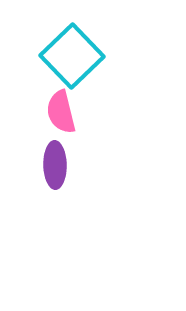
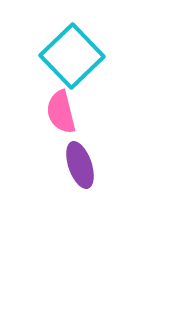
purple ellipse: moved 25 px right; rotated 18 degrees counterclockwise
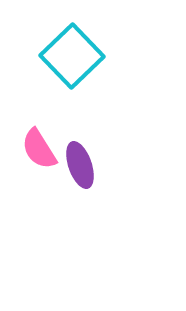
pink semicircle: moved 22 px left, 37 px down; rotated 18 degrees counterclockwise
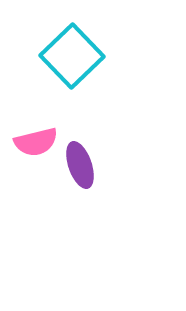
pink semicircle: moved 3 px left, 7 px up; rotated 72 degrees counterclockwise
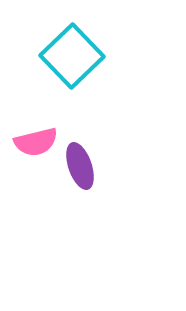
purple ellipse: moved 1 px down
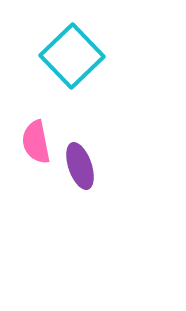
pink semicircle: rotated 93 degrees clockwise
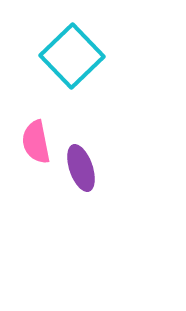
purple ellipse: moved 1 px right, 2 px down
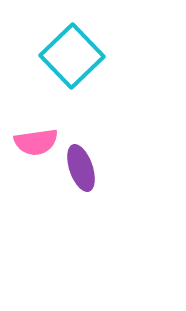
pink semicircle: rotated 87 degrees counterclockwise
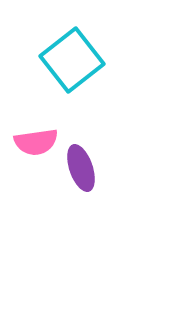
cyan square: moved 4 px down; rotated 6 degrees clockwise
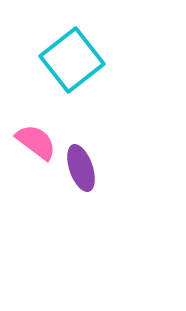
pink semicircle: rotated 135 degrees counterclockwise
